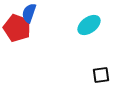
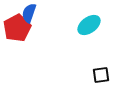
red pentagon: rotated 24 degrees clockwise
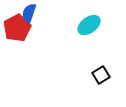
black square: rotated 24 degrees counterclockwise
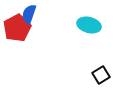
blue semicircle: moved 1 px down
cyan ellipse: rotated 50 degrees clockwise
